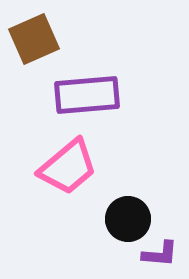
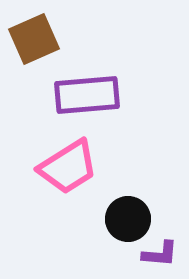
pink trapezoid: rotated 8 degrees clockwise
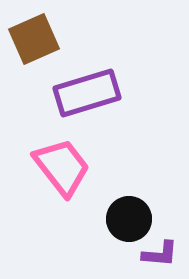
purple rectangle: moved 2 px up; rotated 12 degrees counterclockwise
pink trapezoid: moved 6 px left; rotated 96 degrees counterclockwise
black circle: moved 1 px right
